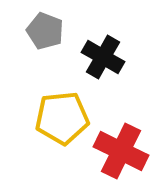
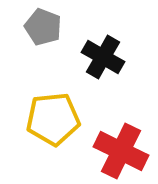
gray pentagon: moved 2 px left, 4 px up
yellow pentagon: moved 9 px left, 1 px down
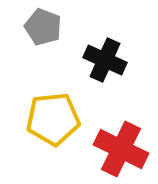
black cross: moved 2 px right, 3 px down; rotated 6 degrees counterclockwise
red cross: moved 2 px up
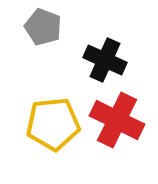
yellow pentagon: moved 5 px down
red cross: moved 4 px left, 29 px up
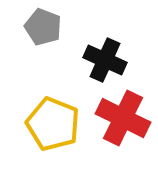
red cross: moved 6 px right, 2 px up
yellow pentagon: rotated 28 degrees clockwise
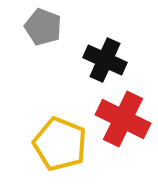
red cross: moved 1 px down
yellow pentagon: moved 7 px right, 20 px down
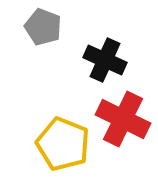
yellow pentagon: moved 3 px right
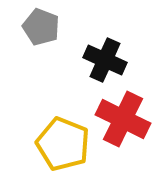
gray pentagon: moved 2 px left
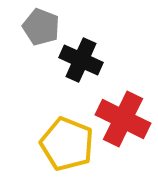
black cross: moved 24 px left
yellow pentagon: moved 4 px right
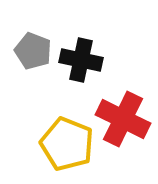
gray pentagon: moved 8 px left, 24 px down
black cross: rotated 12 degrees counterclockwise
